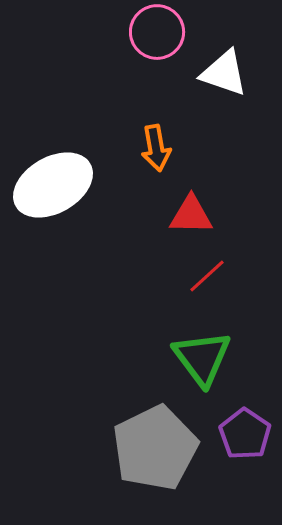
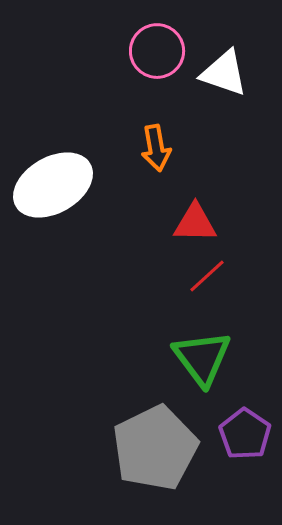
pink circle: moved 19 px down
red triangle: moved 4 px right, 8 px down
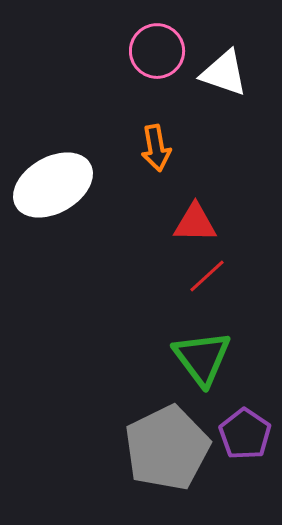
gray pentagon: moved 12 px right
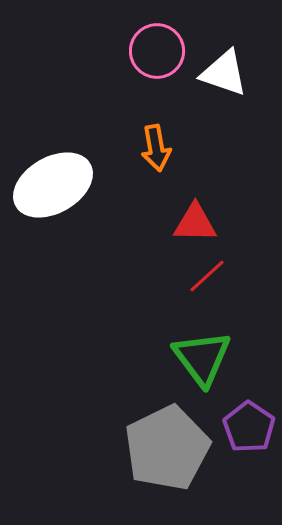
purple pentagon: moved 4 px right, 7 px up
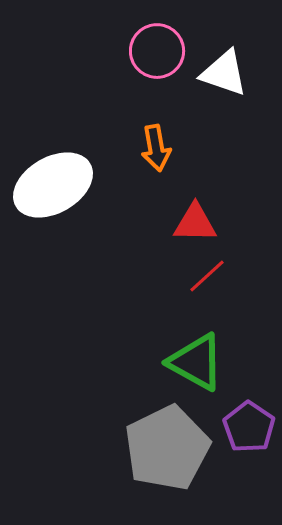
green triangle: moved 6 px left, 4 px down; rotated 24 degrees counterclockwise
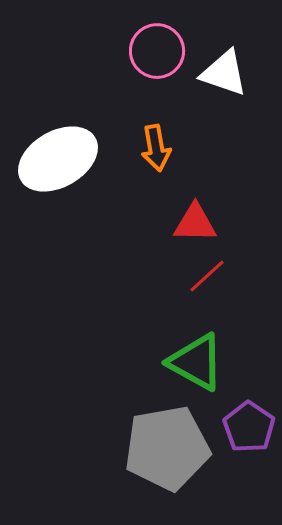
white ellipse: moved 5 px right, 26 px up
gray pentagon: rotated 16 degrees clockwise
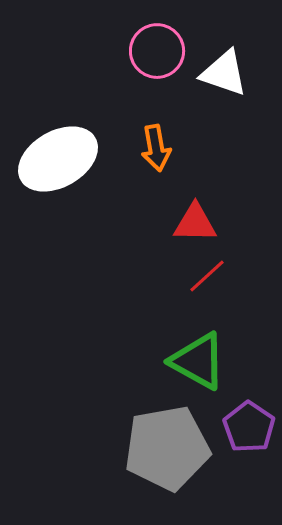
green triangle: moved 2 px right, 1 px up
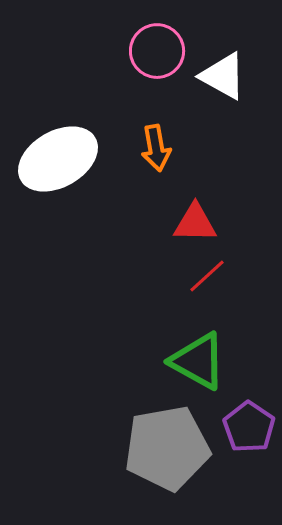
white triangle: moved 1 px left, 3 px down; rotated 10 degrees clockwise
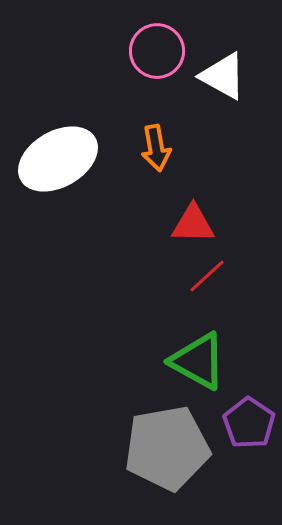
red triangle: moved 2 px left, 1 px down
purple pentagon: moved 4 px up
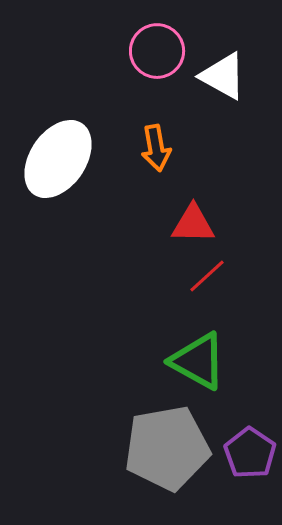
white ellipse: rotated 26 degrees counterclockwise
purple pentagon: moved 1 px right, 30 px down
